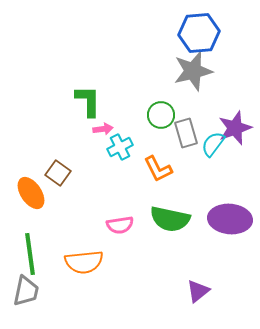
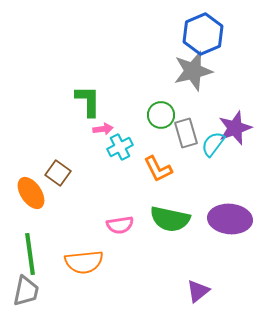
blue hexagon: moved 4 px right, 1 px down; rotated 18 degrees counterclockwise
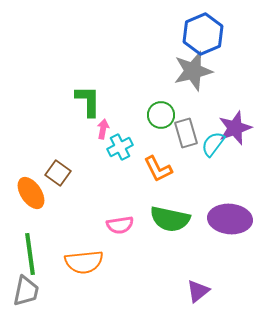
pink arrow: rotated 72 degrees counterclockwise
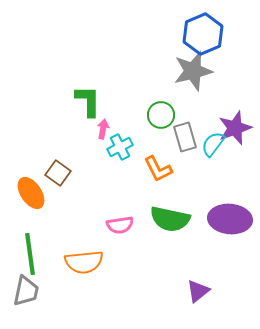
gray rectangle: moved 1 px left, 4 px down
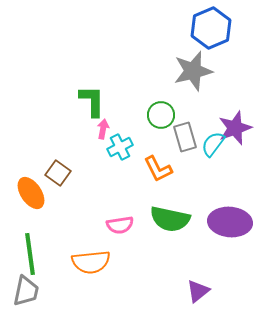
blue hexagon: moved 8 px right, 6 px up
green L-shape: moved 4 px right
purple ellipse: moved 3 px down
orange semicircle: moved 7 px right
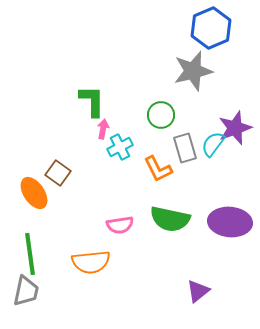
gray rectangle: moved 11 px down
orange ellipse: moved 3 px right
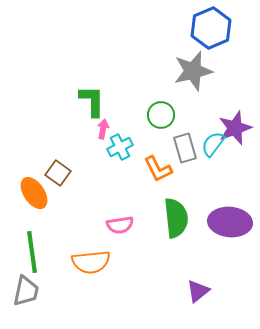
green semicircle: moved 6 px right, 1 px up; rotated 108 degrees counterclockwise
green line: moved 2 px right, 2 px up
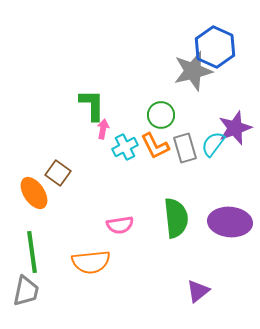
blue hexagon: moved 4 px right, 19 px down; rotated 12 degrees counterclockwise
green L-shape: moved 4 px down
cyan cross: moved 5 px right
orange L-shape: moved 3 px left, 23 px up
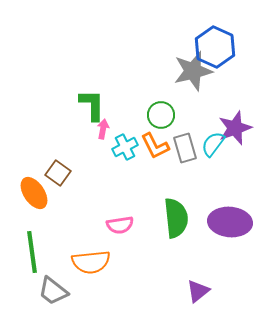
gray trapezoid: moved 27 px right; rotated 116 degrees clockwise
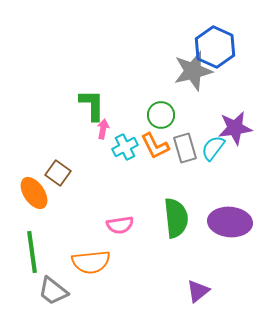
purple star: rotated 12 degrees clockwise
cyan semicircle: moved 4 px down
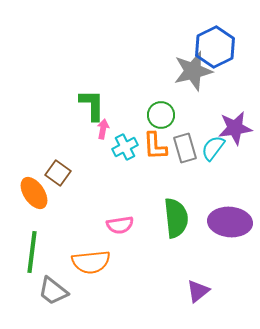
blue hexagon: rotated 9 degrees clockwise
orange L-shape: rotated 24 degrees clockwise
green line: rotated 15 degrees clockwise
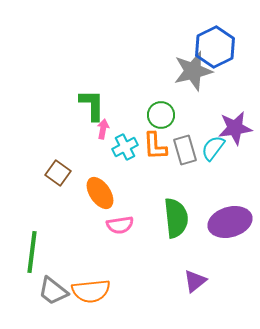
gray rectangle: moved 2 px down
orange ellipse: moved 66 px right
purple ellipse: rotated 21 degrees counterclockwise
orange semicircle: moved 29 px down
purple triangle: moved 3 px left, 10 px up
